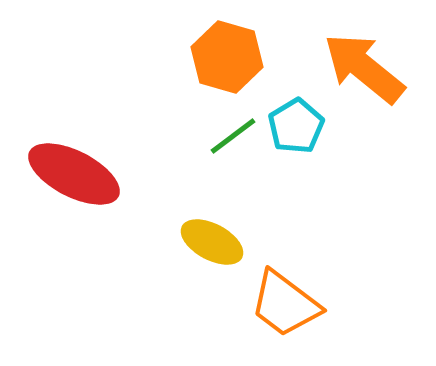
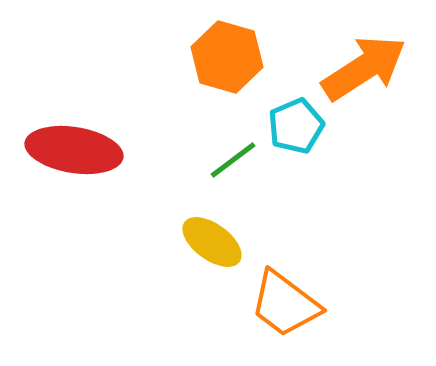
orange arrow: rotated 108 degrees clockwise
cyan pentagon: rotated 8 degrees clockwise
green line: moved 24 px down
red ellipse: moved 24 px up; rotated 18 degrees counterclockwise
yellow ellipse: rotated 8 degrees clockwise
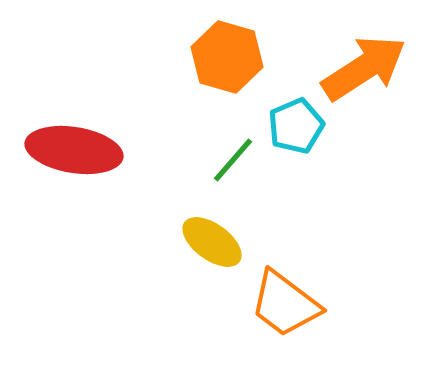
green line: rotated 12 degrees counterclockwise
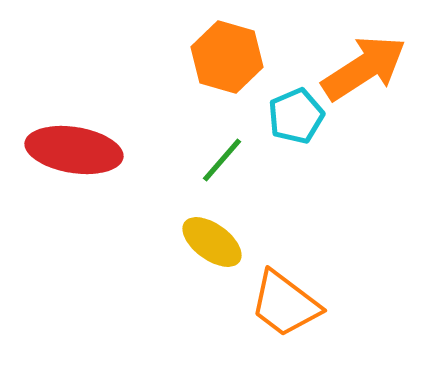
cyan pentagon: moved 10 px up
green line: moved 11 px left
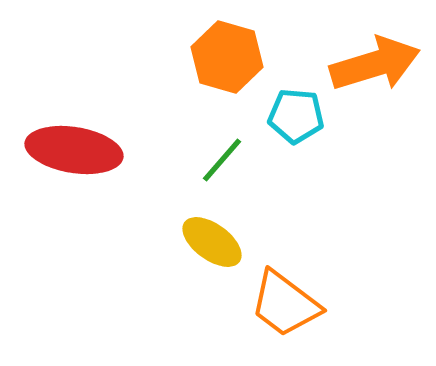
orange arrow: moved 11 px right, 4 px up; rotated 16 degrees clockwise
cyan pentagon: rotated 28 degrees clockwise
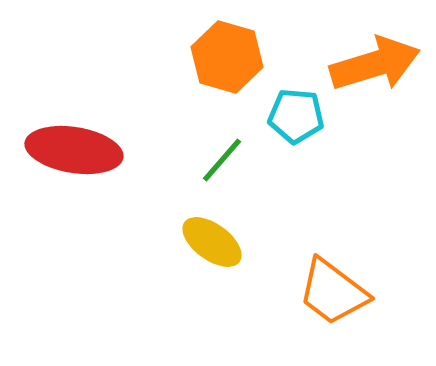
orange trapezoid: moved 48 px right, 12 px up
